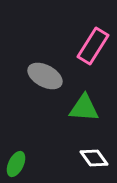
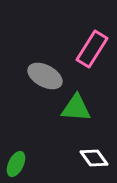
pink rectangle: moved 1 px left, 3 px down
green triangle: moved 8 px left
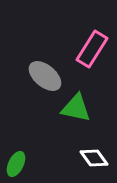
gray ellipse: rotated 12 degrees clockwise
green triangle: rotated 8 degrees clockwise
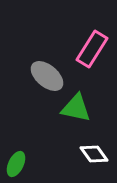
gray ellipse: moved 2 px right
white diamond: moved 4 px up
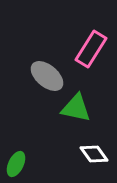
pink rectangle: moved 1 px left
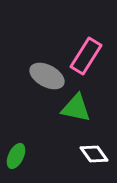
pink rectangle: moved 5 px left, 7 px down
gray ellipse: rotated 12 degrees counterclockwise
green ellipse: moved 8 px up
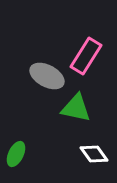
green ellipse: moved 2 px up
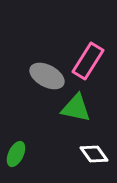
pink rectangle: moved 2 px right, 5 px down
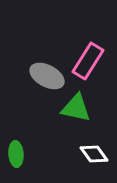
green ellipse: rotated 30 degrees counterclockwise
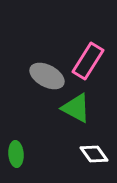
green triangle: rotated 16 degrees clockwise
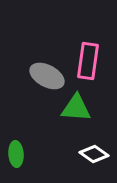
pink rectangle: rotated 24 degrees counterclockwise
green triangle: rotated 24 degrees counterclockwise
white diamond: rotated 20 degrees counterclockwise
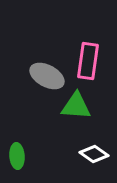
green triangle: moved 2 px up
green ellipse: moved 1 px right, 2 px down
